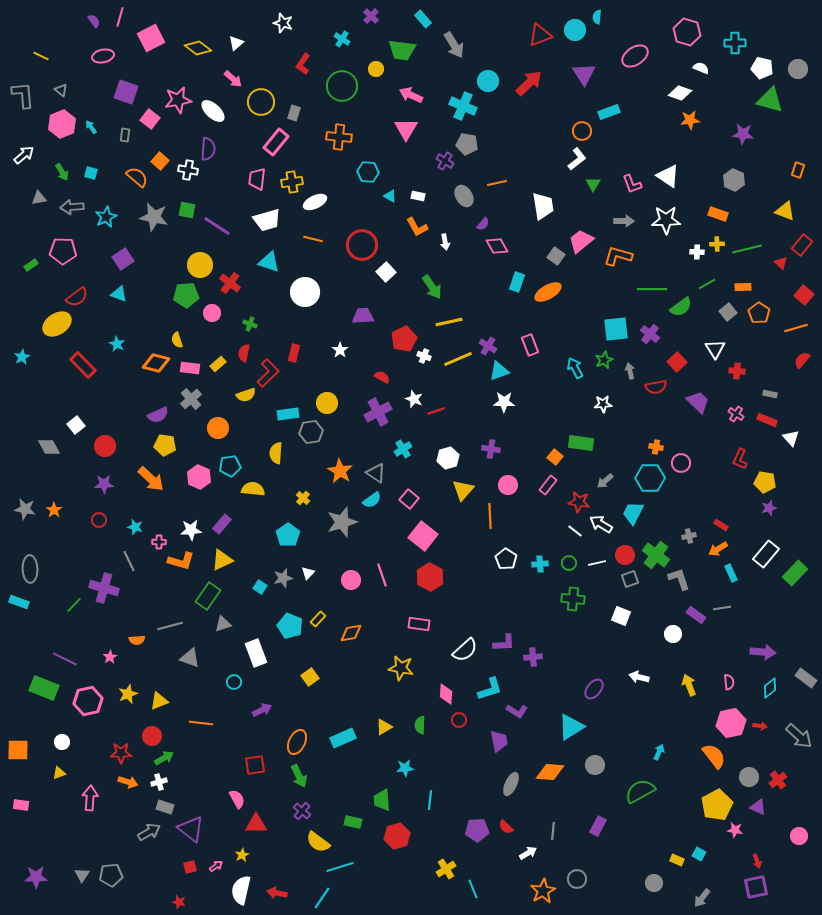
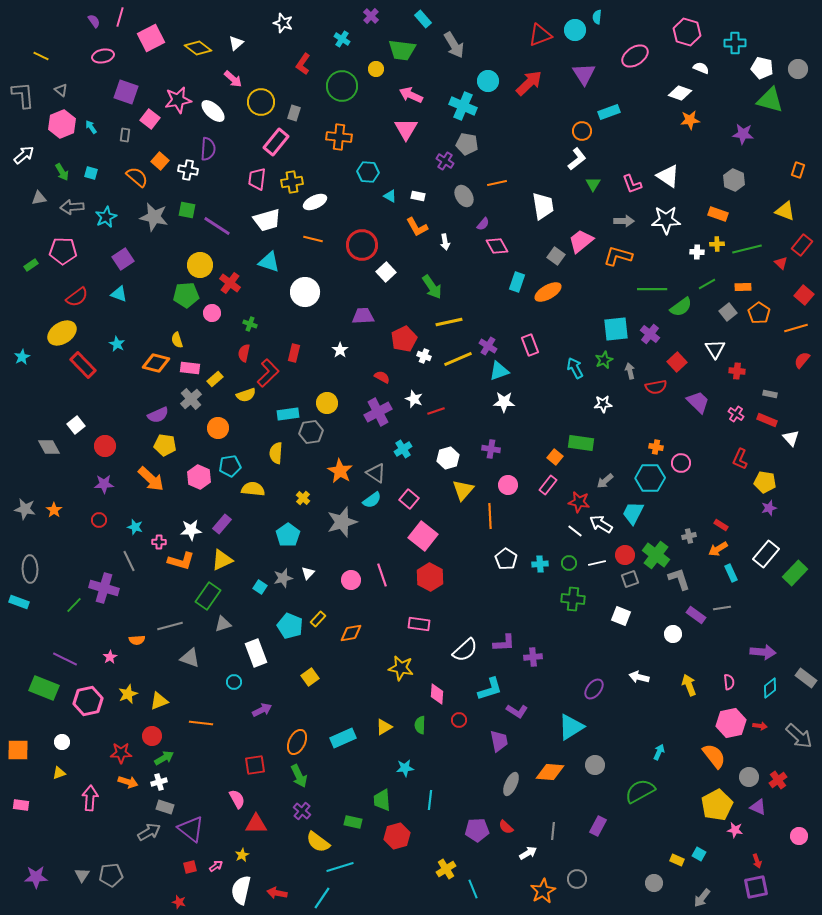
yellow ellipse at (57, 324): moved 5 px right, 9 px down
yellow rectangle at (218, 364): moved 3 px left, 15 px down
pink diamond at (446, 694): moved 9 px left
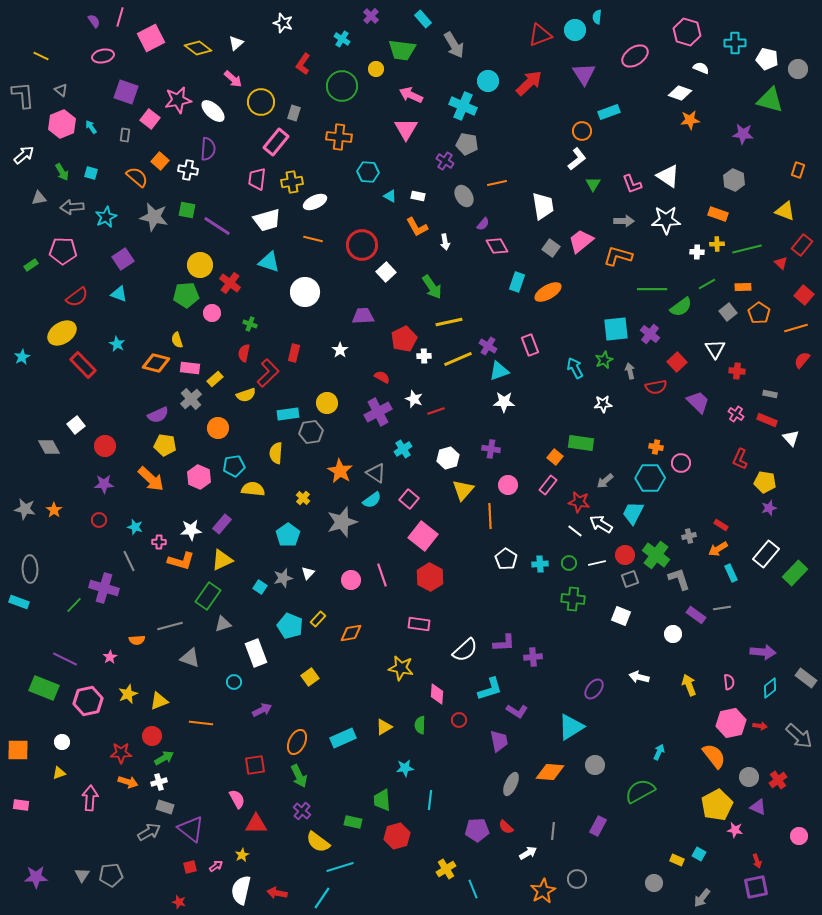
white pentagon at (762, 68): moved 5 px right, 9 px up
gray square at (556, 256): moved 5 px left, 8 px up
white cross at (424, 356): rotated 24 degrees counterclockwise
cyan pentagon at (230, 466): moved 4 px right
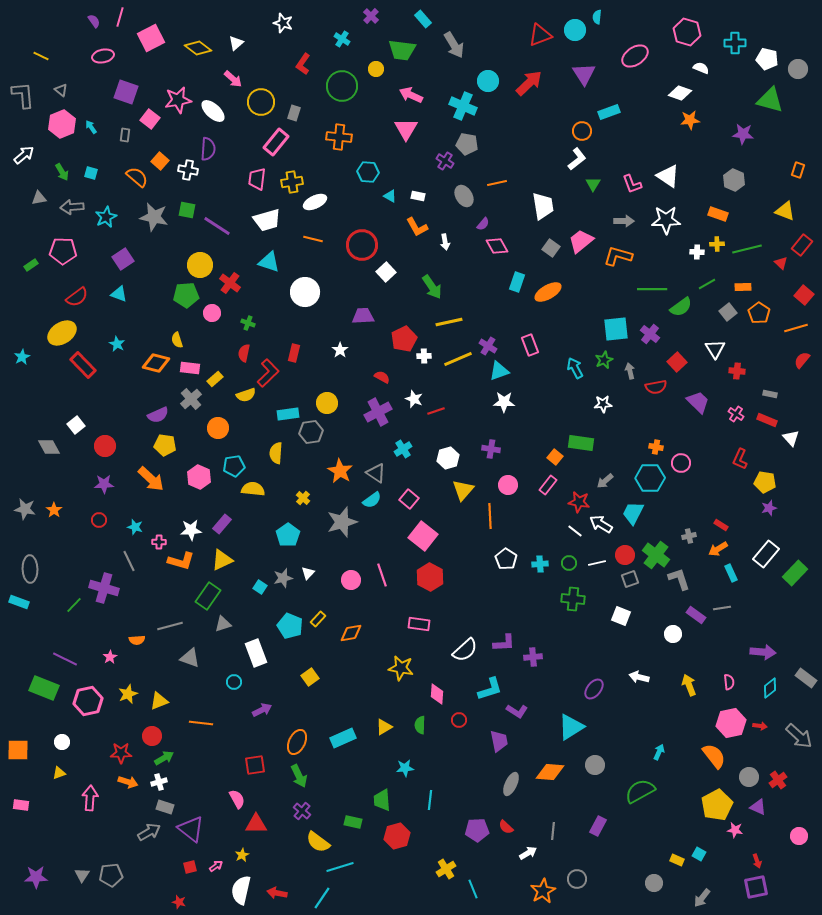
green cross at (250, 324): moved 2 px left, 1 px up
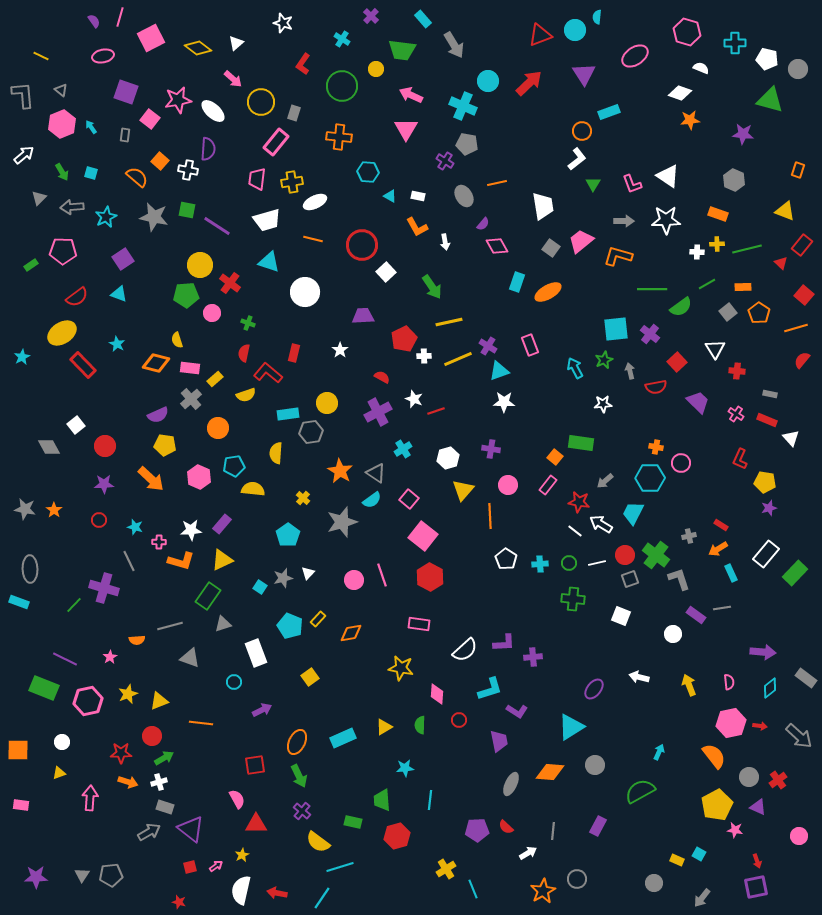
gray triangle at (39, 198): rotated 35 degrees counterclockwise
red L-shape at (268, 373): rotated 96 degrees counterclockwise
pink circle at (351, 580): moved 3 px right
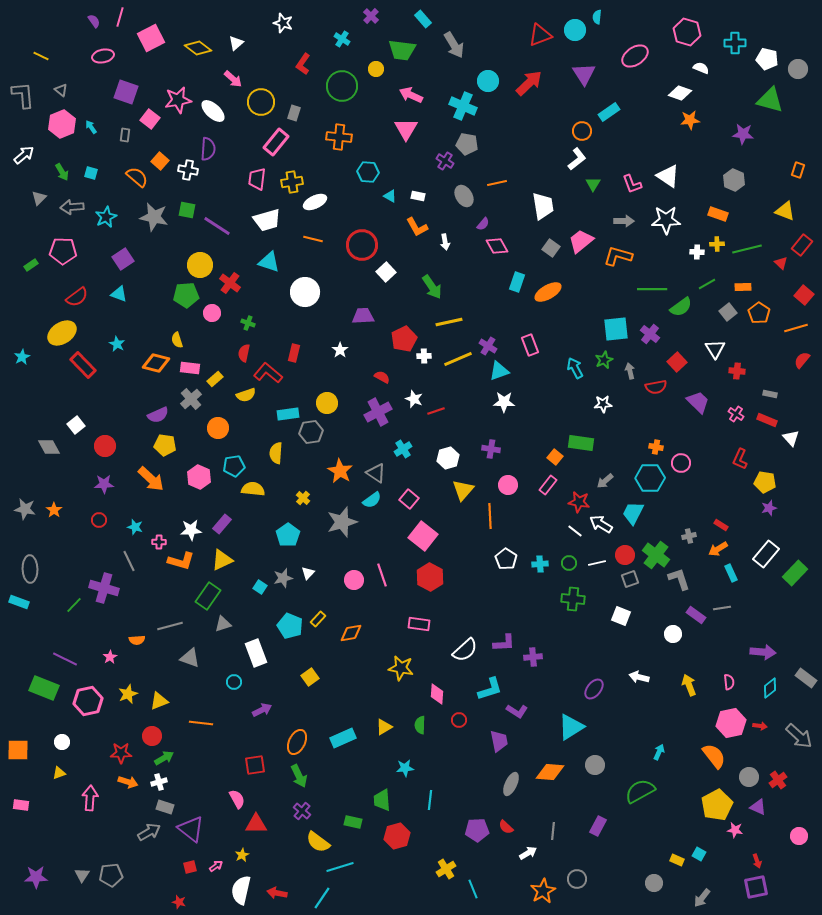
cyan rectangle at (609, 112): rotated 15 degrees counterclockwise
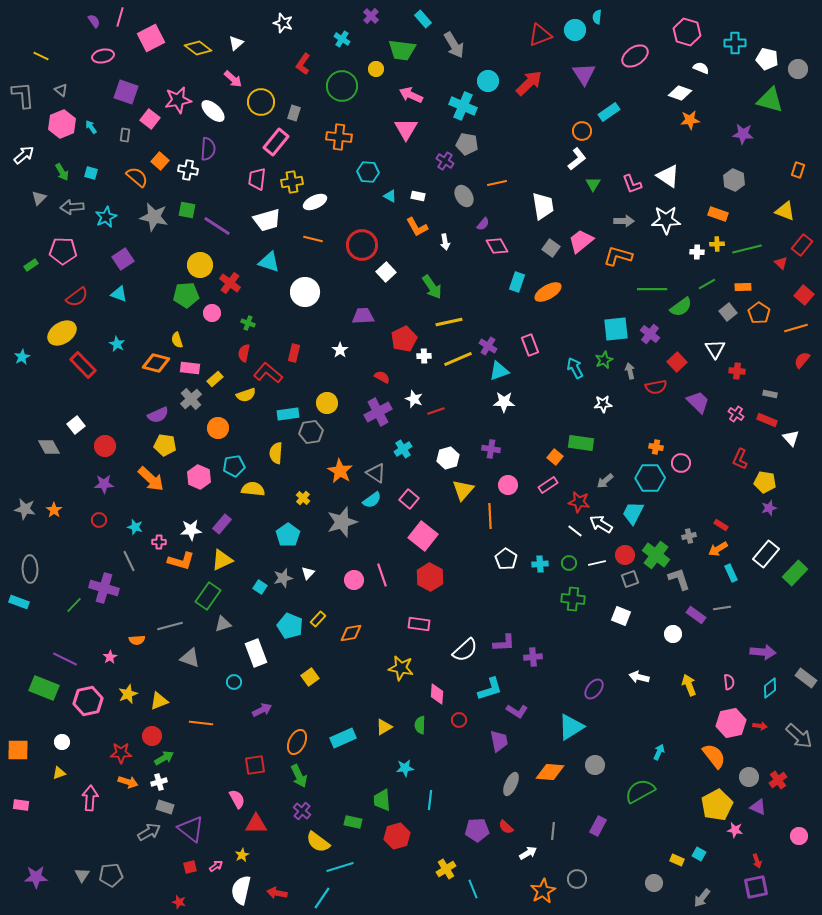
pink rectangle at (548, 485): rotated 18 degrees clockwise
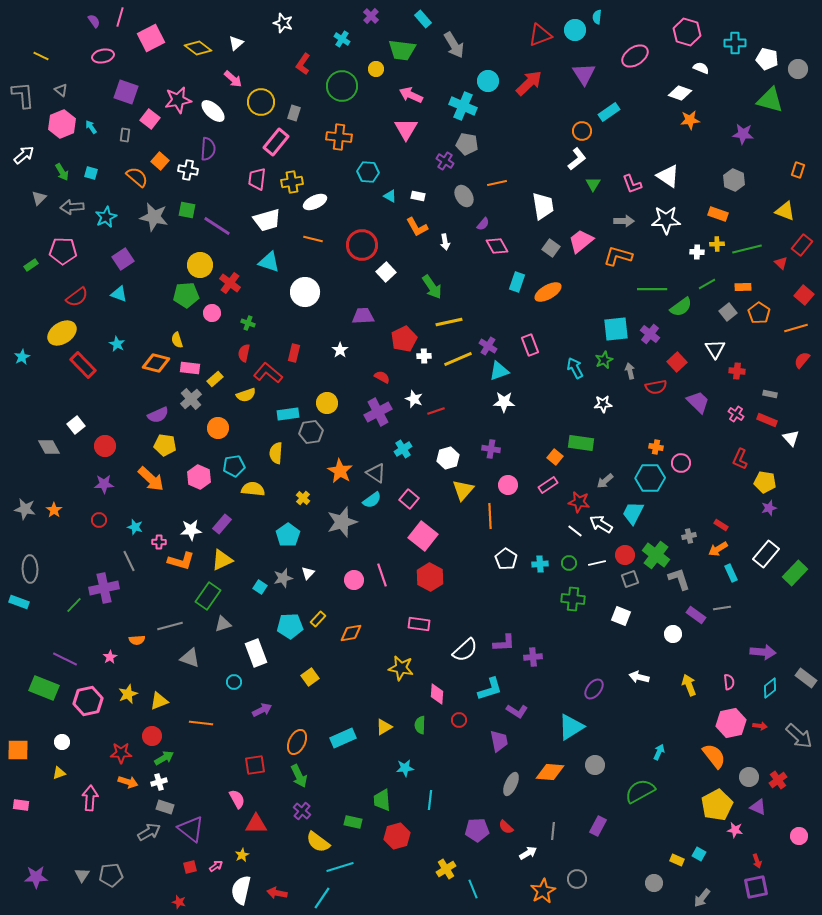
purple cross at (104, 588): rotated 28 degrees counterclockwise
cyan pentagon at (290, 626): rotated 25 degrees counterclockwise
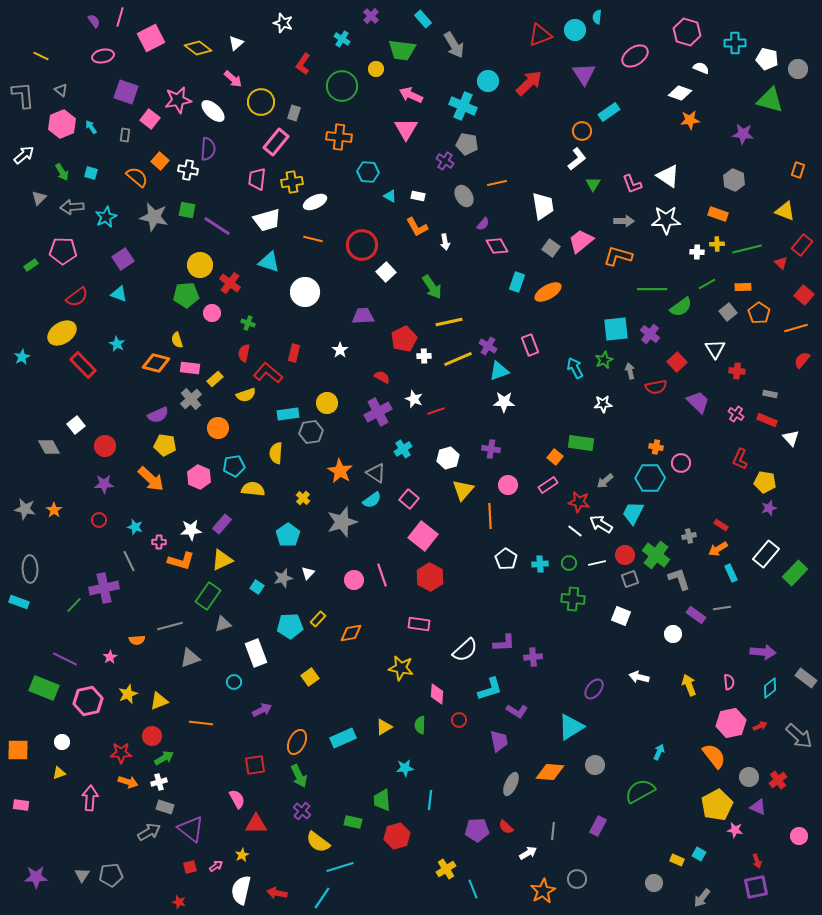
cyan square at (260, 587): moved 3 px left
gray triangle at (190, 658): rotated 40 degrees counterclockwise
red arrow at (760, 726): rotated 32 degrees counterclockwise
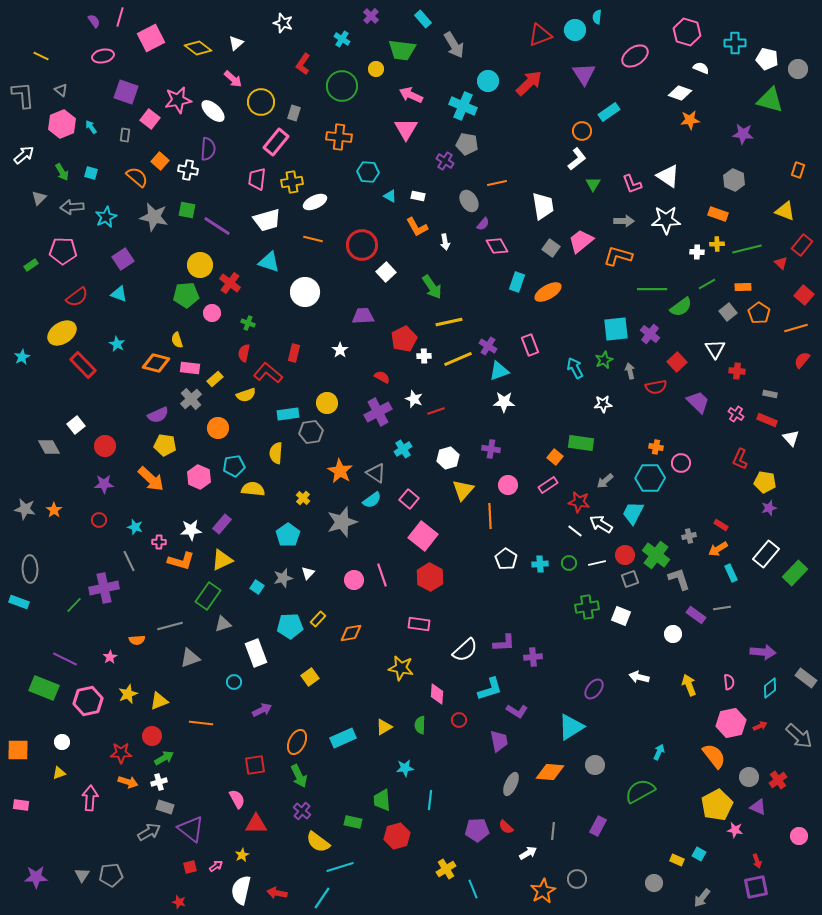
gray ellipse at (464, 196): moved 5 px right, 5 px down
green cross at (573, 599): moved 14 px right, 8 px down; rotated 15 degrees counterclockwise
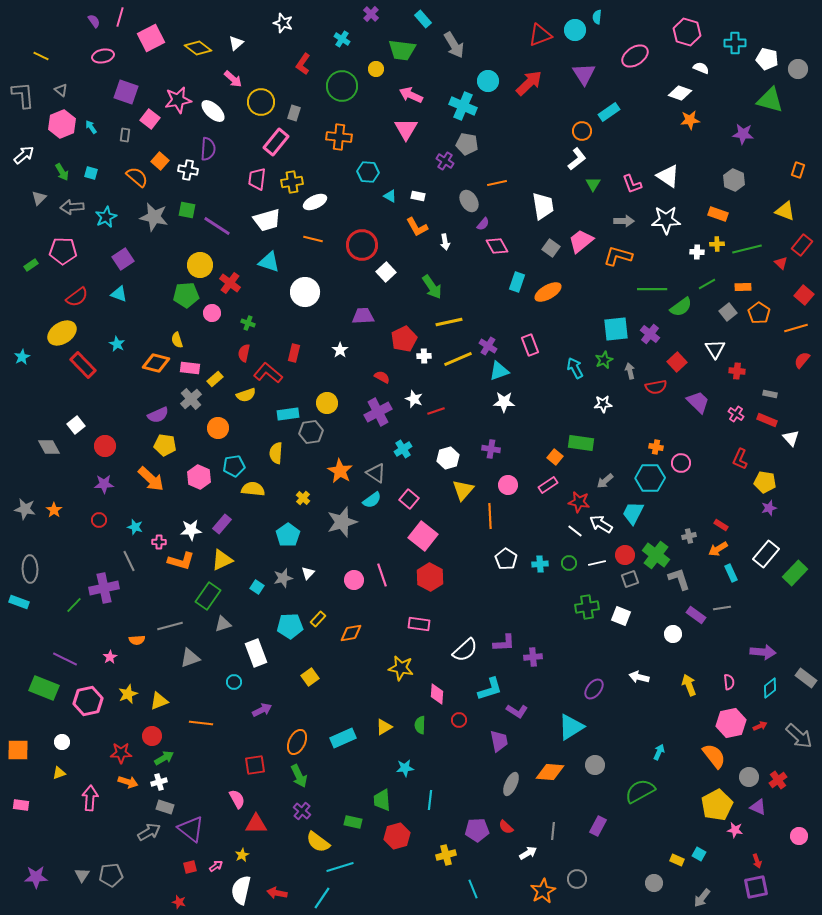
purple cross at (371, 16): moved 2 px up
yellow cross at (446, 869): moved 14 px up; rotated 18 degrees clockwise
